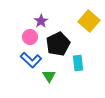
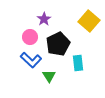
purple star: moved 3 px right, 2 px up
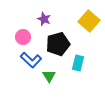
purple star: rotated 16 degrees counterclockwise
pink circle: moved 7 px left
black pentagon: rotated 10 degrees clockwise
cyan rectangle: rotated 21 degrees clockwise
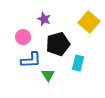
yellow square: moved 1 px down
blue L-shape: rotated 45 degrees counterclockwise
green triangle: moved 1 px left, 1 px up
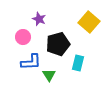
purple star: moved 5 px left
blue L-shape: moved 2 px down
green triangle: moved 1 px right
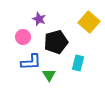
black pentagon: moved 2 px left, 2 px up
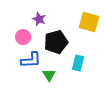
yellow square: rotated 25 degrees counterclockwise
blue L-shape: moved 2 px up
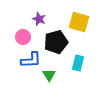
yellow square: moved 10 px left
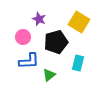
yellow square: rotated 15 degrees clockwise
blue L-shape: moved 2 px left, 1 px down
green triangle: rotated 24 degrees clockwise
